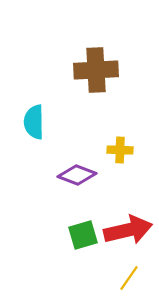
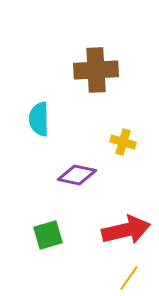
cyan semicircle: moved 5 px right, 3 px up
yellow cross: moved 3 px right, 8 px up; rotated 15 degrees clockwise
purple diamond: rotated 9 degrees counterclockwise
red arrow: moved 2 px left
green square: moved 35 px left
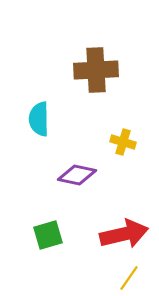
red arrow: moved 2 px left, 4 px down
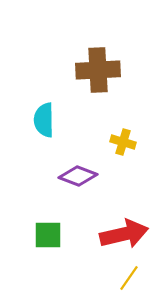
brown cross: moved 2 px right
cyan semicircle: moved 5 px right, 1 px down
purple diamond: moved 1 px right, 1 px down; rotated 9 degrees clockwise
green square: rotated 16 degrees clockwise
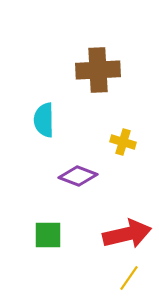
red arrow: moved 3 px right
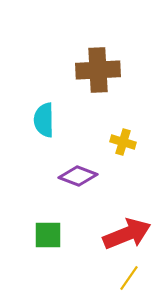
red arrow: rotated 9 degrees counterclockwise
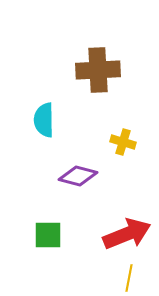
purple diamond: rotated 6 degrees counterclockwise
yellow line: rotated 24 degrees counterclockwise
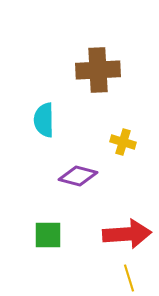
red arrow: rotated 18 degrees clockwise
yellow line: rotated 28 degrees counterclockwise
